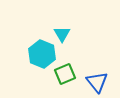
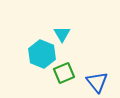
green square: moved 1 px left, 1 px up
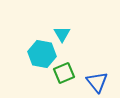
cyan hexagon: rotated 12 degrees counterclockwise
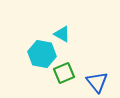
cyan triangle: rotated 30 degrees counterclockwise
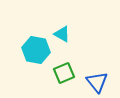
cyan hexagon: moved 6 px left, 4 px up
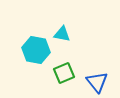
cyan triangle: rotated 18 degrees counterclockwise
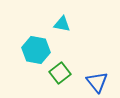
cyan triangle: moved 10 px up
green square: moved 4 px left; rotated 15 degrees counterclockwise
